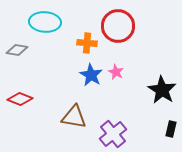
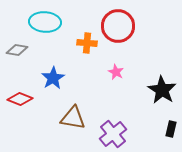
blue star: moved 38 px left, 3 px down; rotated 10 degrees clockwise
brown triangle: moved 1 px left, 1 px down
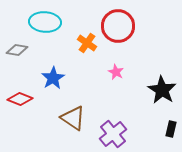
orange cross: rotated 30 degrees clockwise
brown triangle: rotated 24 degrees clockwise
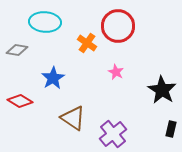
red diamond: moved 2 px down; rotated 10 degrees clockwise
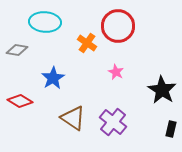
purple cross: moved 12 px up; rotated 12 degrees counterclockwise
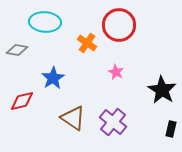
red circle: moved 1 px right, 1 px up
red diamond: moved 2 px right; rotated 45 degrees counterclockwise
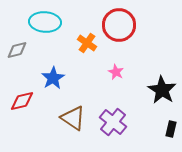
gray diamond: rotated 25 degrees counterclockwise
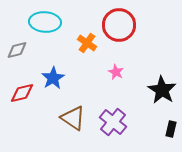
red diamond: moved 8 px up
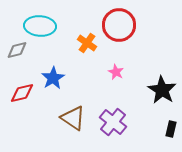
cyan ellipse: moved 5 px left, 4 px down
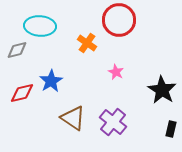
red circle: moved 5 px up
blue star: moved 2 px left, 3 px down
